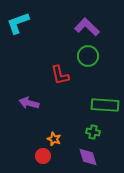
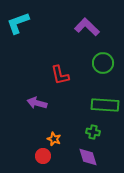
green circle: moved 15 px right, 7 px down
purple arrow: moved 8 px right
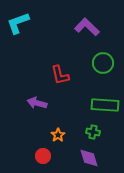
orange star: moved 4 px right, 4 px up; rotated 16 degrees clockwise
purple diamond: moved 1 px right, 1 px down
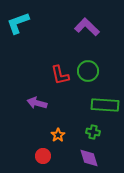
green circle: moved 15 px left, 8 px down
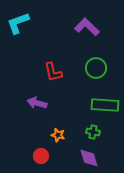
green circle: moved 8 px right, 3 px up
red L-shape: moved 7 px left, 3 px up
orange star: rotated 24 degrees counterclockwise
red circle: moved 2 px left
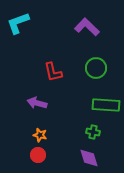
green rectangle: moved 1 px right
orange star: moved 18 px left
red circle: moved 3 px left, 1 px up
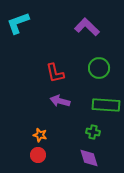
green circle: moved 3 px right
red L-shape: moved 2 px right, 1 px down
purple arrow: moved 23 px right, 2 px up
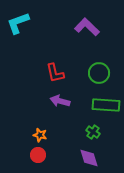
green circle: moved 5 px down
green cross: rotated 24 degrees clockwise
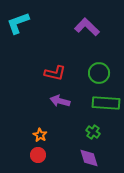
red L-shape: rotated 65 degrees counterclockwise
green rectangle: moved 2 px up
orange star: rotated 16 degrees clockwise
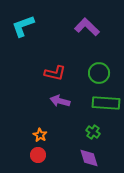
cyan L-shape: moved 5 px right, 3 px down
